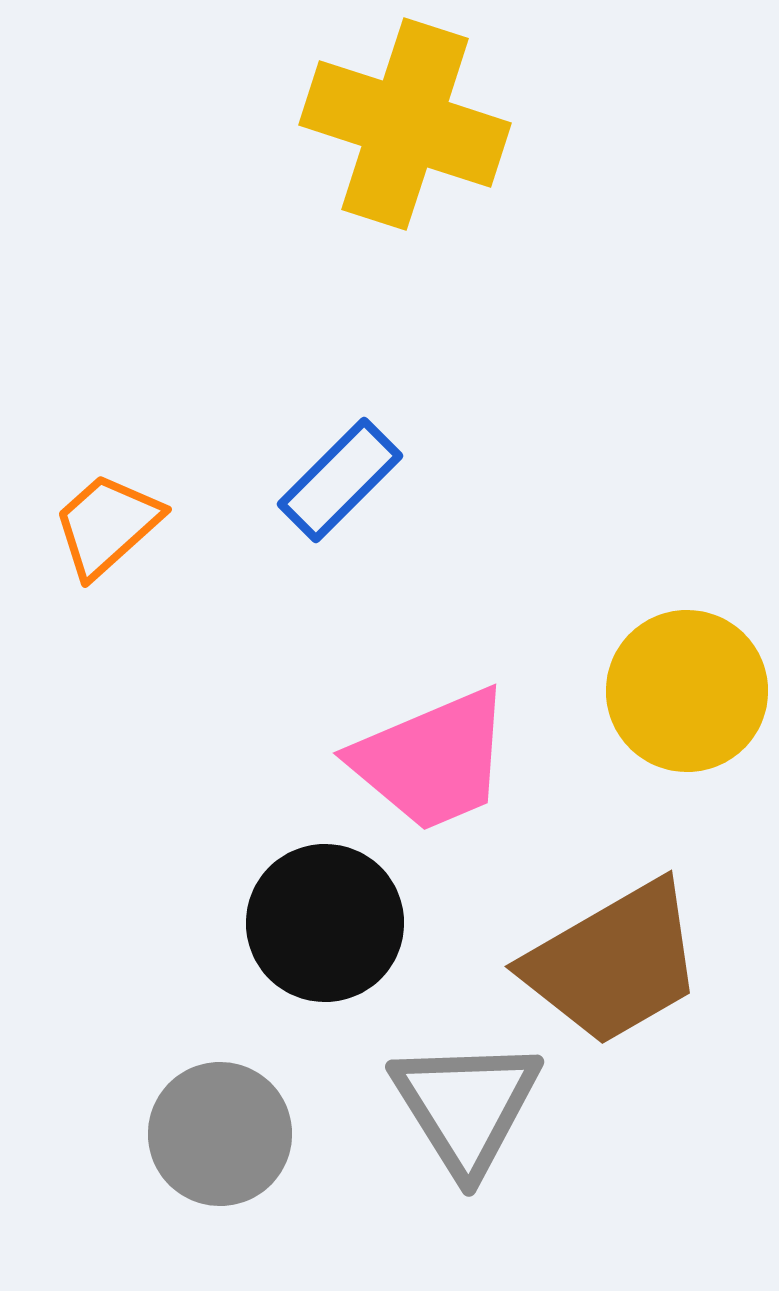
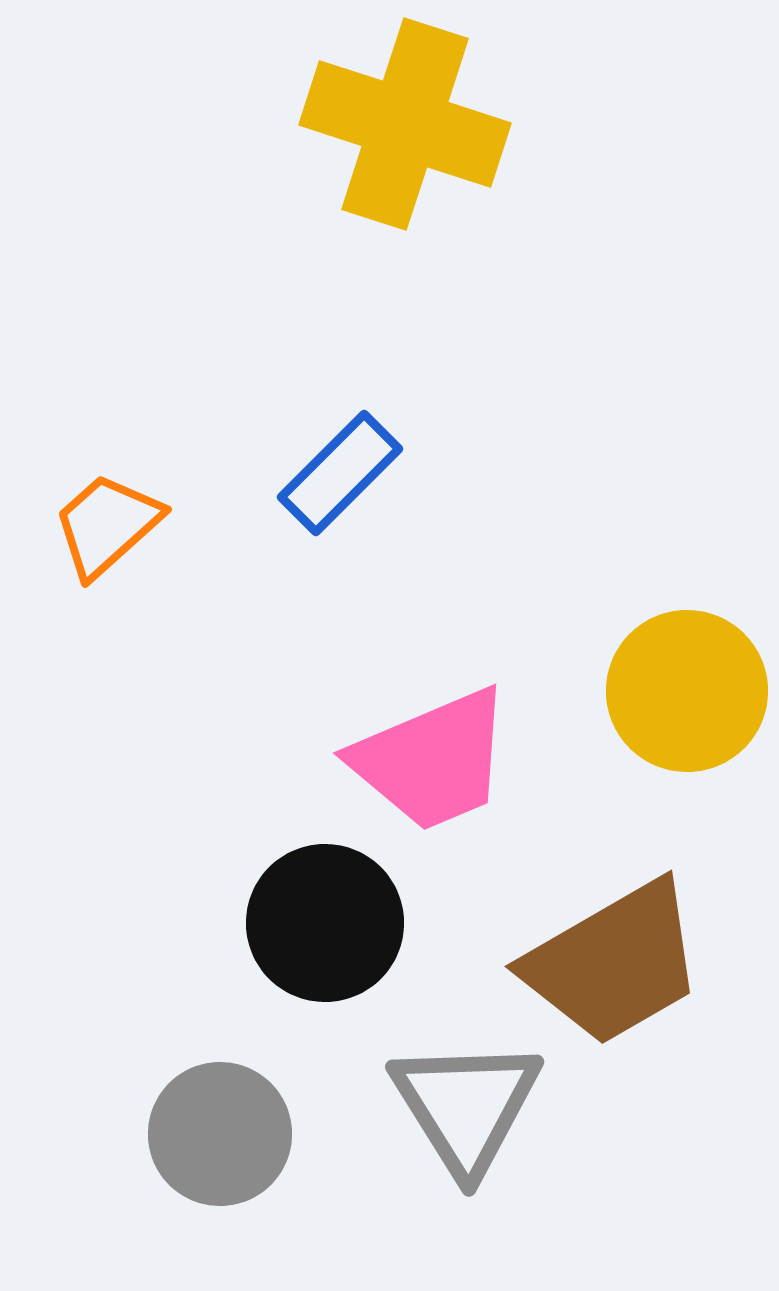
blue rectangle: moved 7 px up
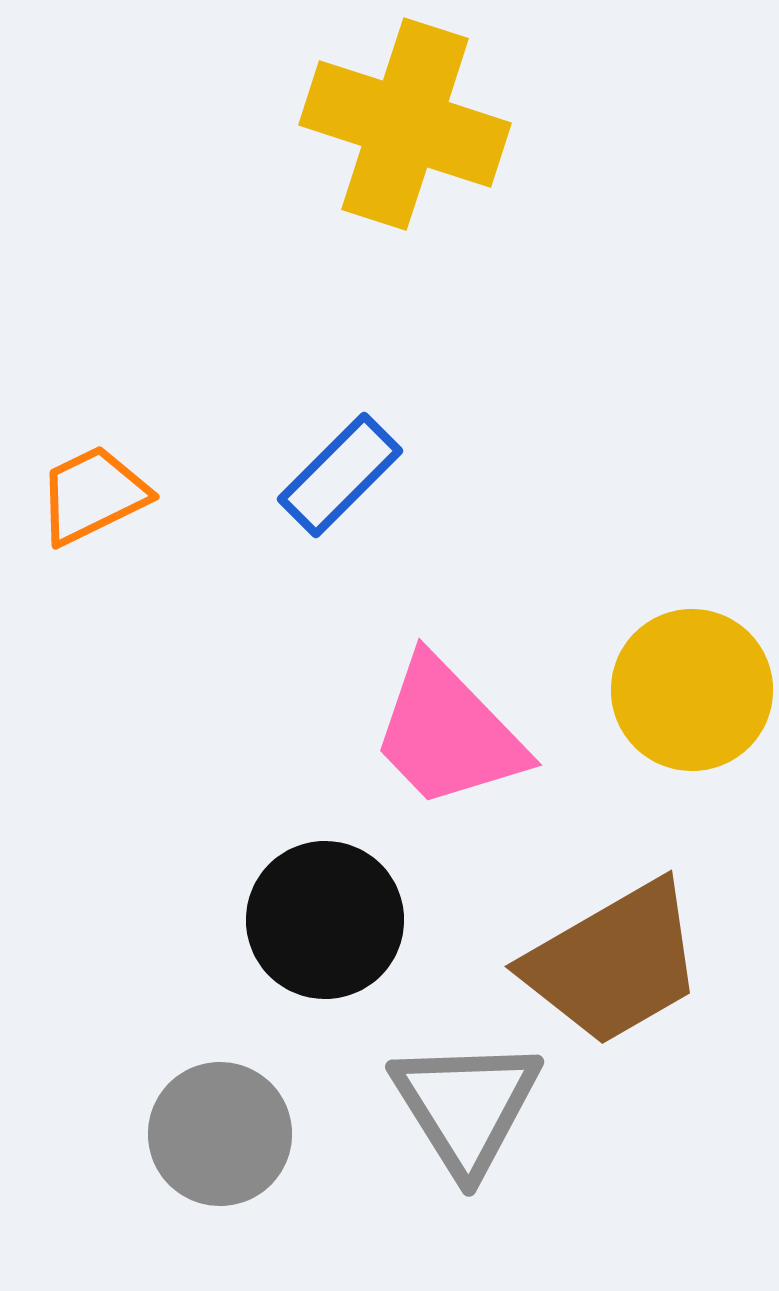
blue rectangle: moved 2 px down
orange trapezoid: moved 14 px left, 30 px up; rotated 16 degrees clockwise
yellow circle: moved 5 px right, 1 px up
pink trapezoid: moved 16 px right, 27 px up; rotated 69 degrees clockwise
black circle: moved 3 px up
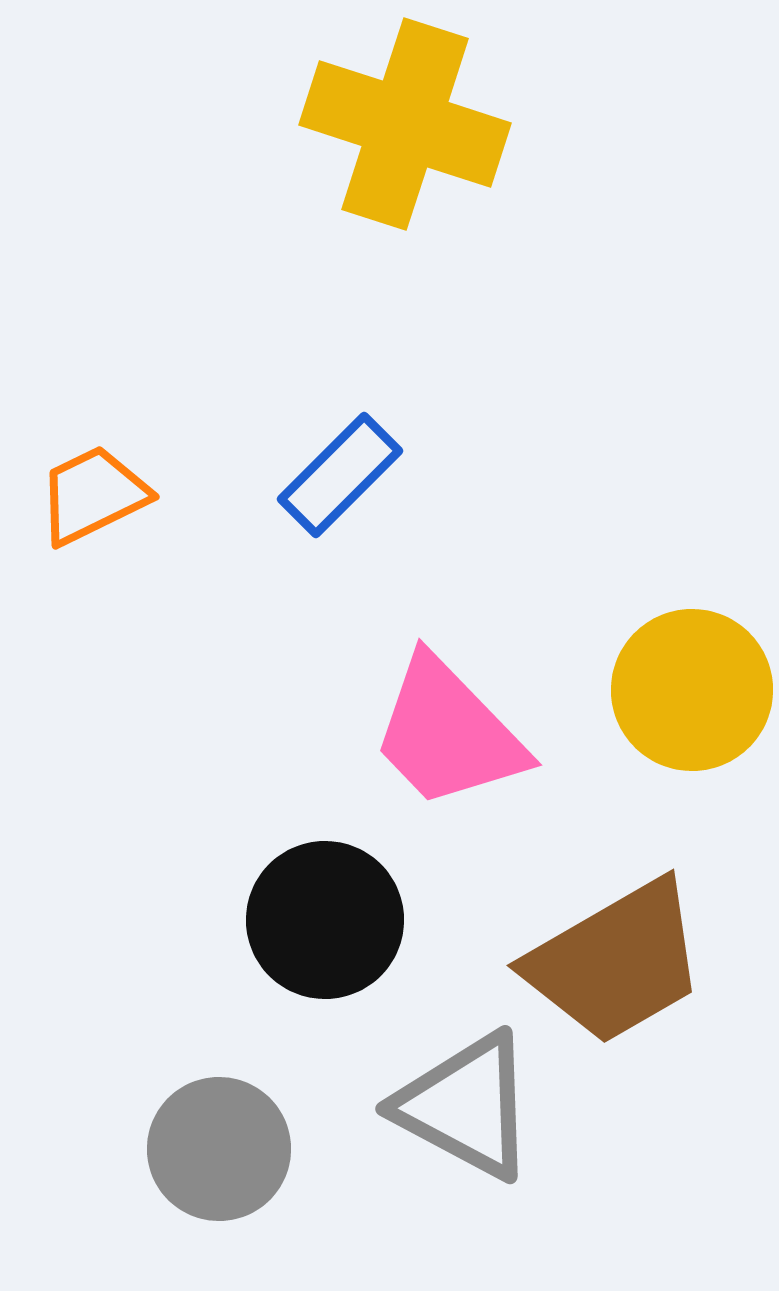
brown trapezoid: moved 2 px right, 1 px up
gray triangle: rotated 30 degrees counterclockwise
gray circle: moved 1 px left, 15 px down
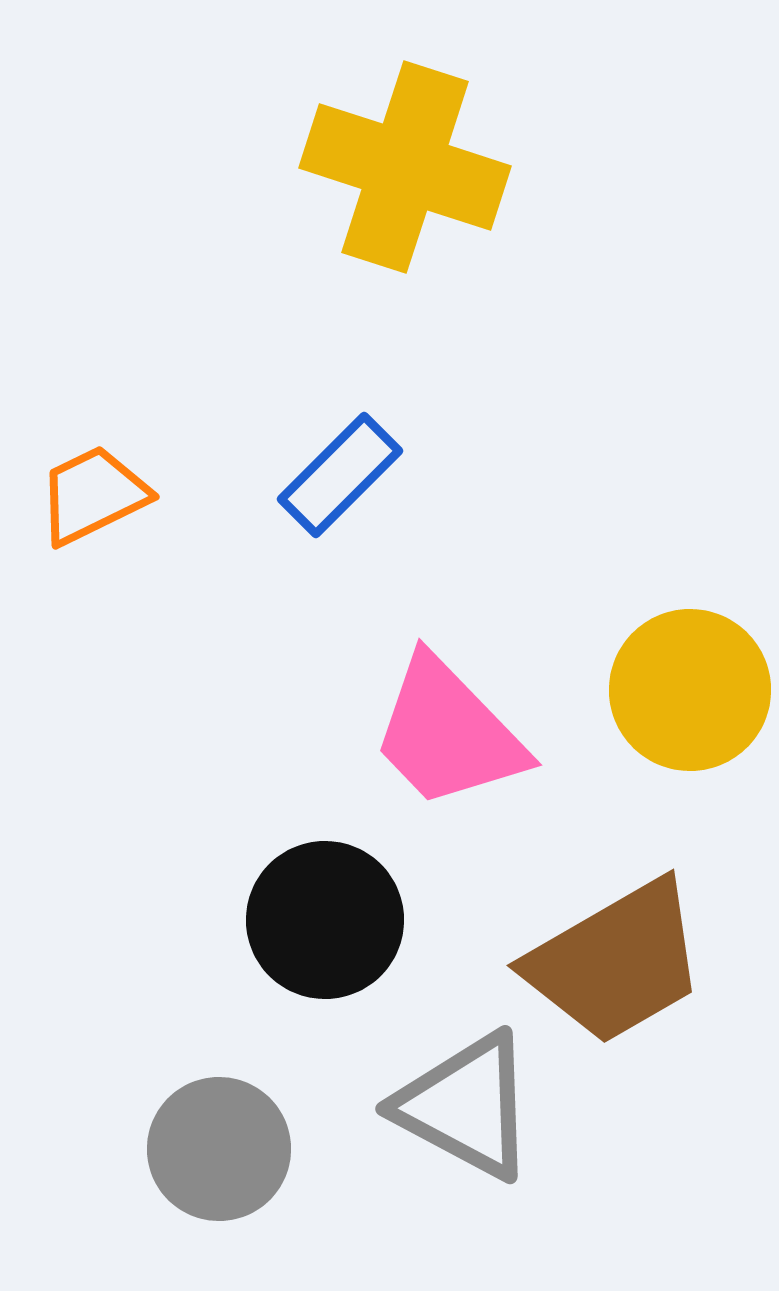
yellow cross: moved 43 px down
yellow circle: moved 2 px left
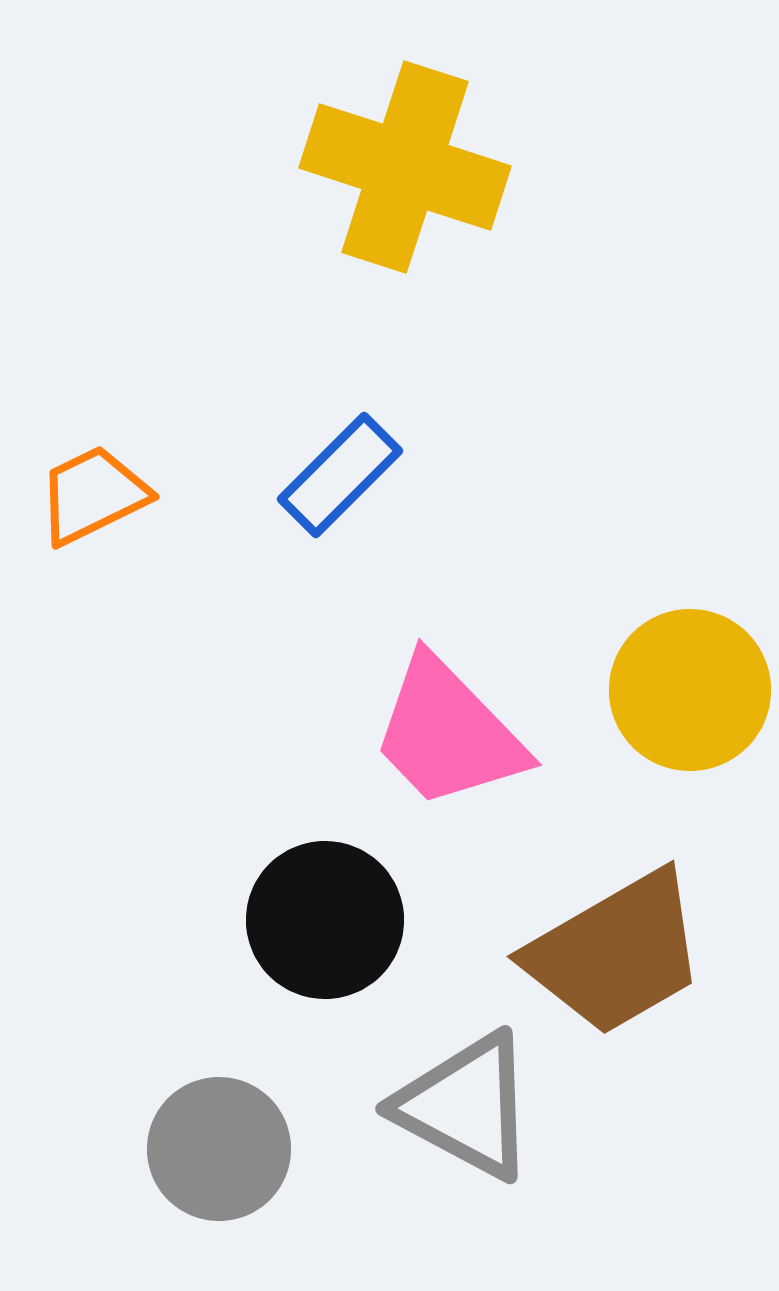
brown trapezoid: moved 9 px up
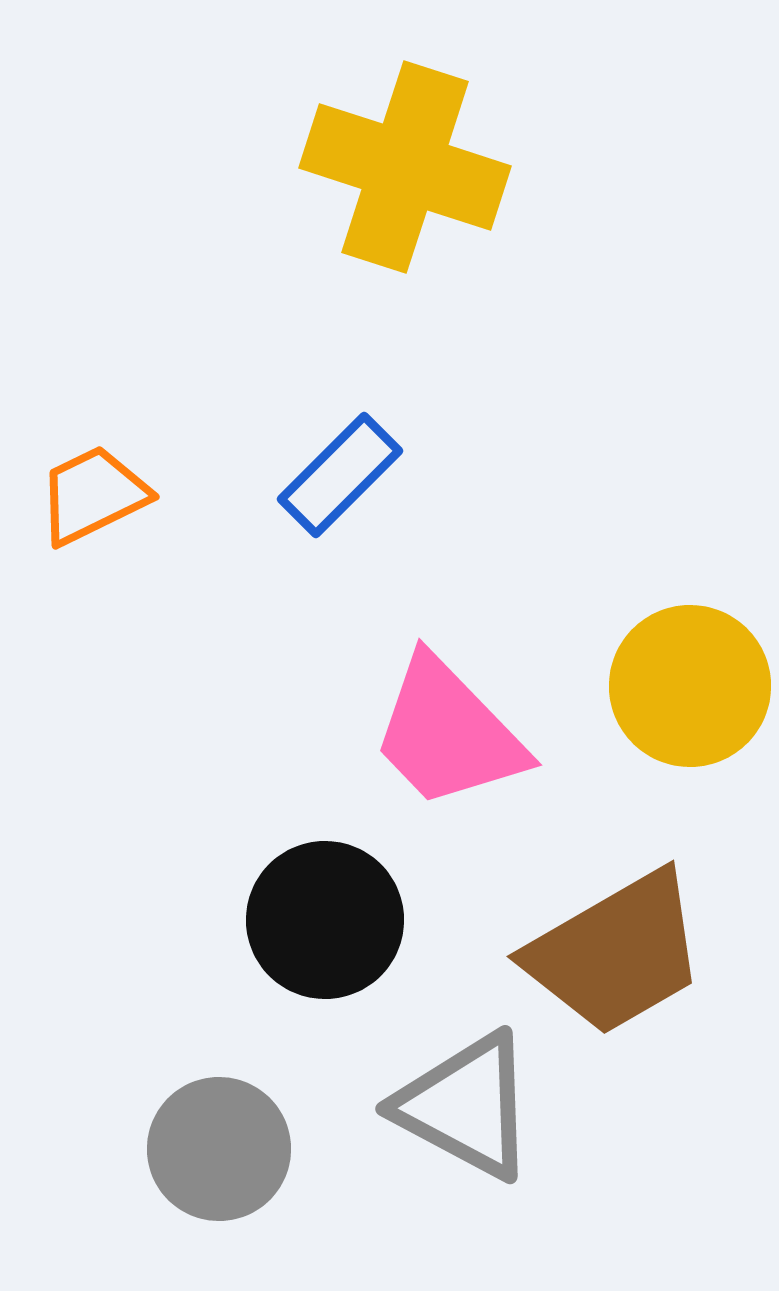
yellow circle: moved 4 px up
